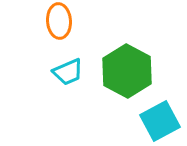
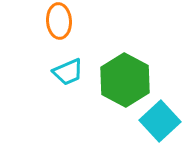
green hexagon: moved 2 px left, 9 px down
cyan square: rotated 15 degrees counterclockwise
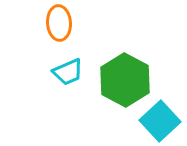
orange ellipse: moved 2 px down
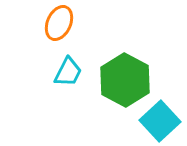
orange ellipse: rotated 28 degrees clockwise
cyan trapezoid: rotated 40 degrees counterclockwise
